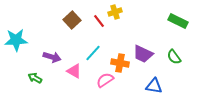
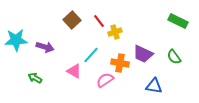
yellow cross: moved 20 px down
cyan line: moved 2 px left, 2 px down
purple arrow: moved 7 px left, 10 px up
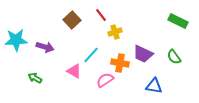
red line: moved 2 px right, 6 px up
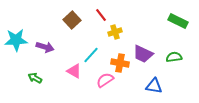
green semicircle: rotated 119 degrees clockwise
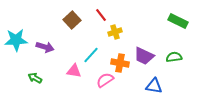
purple trapezoid: moved 1 px right, 2 px down
pink triangle: rotated 21 degrees counterclockwise
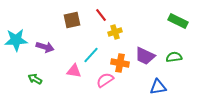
brown square: rotated 30 degrees clockwise
purple trapezoid: moved 1 px right
green arrow: moved 1 px down
blue triangle: moved 4 px right, 1 px down; rotated 18 degrees counterclockwise
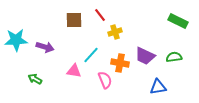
red line: moved 1 px left
brown square: moved 2 px right; rotated 12 degrees clockwise
pink semicircle: rotated 102 degrees clockwise
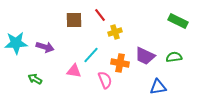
cyan star: moved 3 px down
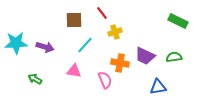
red line: moved 2 px right, 2 px up
cyan line: moved 6 px left, 10 px up
